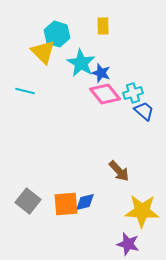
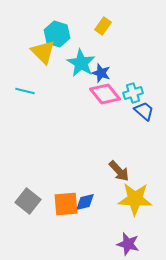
yellow rectangle: rotated 36 degrees clockwise
yellow star: moved 7 px left, 12 px up
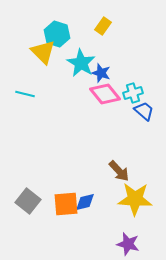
cyan line: moved 3 px down
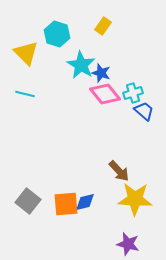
yellow triangle: moved 17 px left, 1 px down
cyan star: moved 2 px down
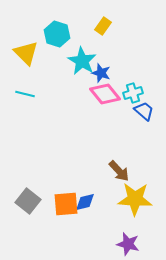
cyan star: moved 1 px right, 4 px up
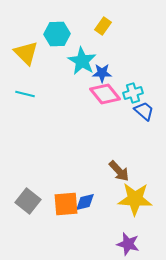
cyan hexagon: rotated 20 degrees counterclockwise
blue star: moved 1 px right; rotated 18 degrees counterclockwise
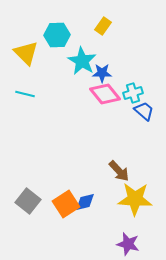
cyan hexagon: moved 1 px down
orange square: rotated 28 degrees counterclockwise
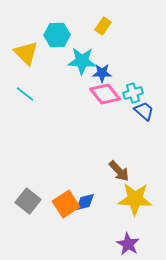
cyan star: rotated 28 degrees counterclockwise
cyan line: rotated 24 degrees clockwise
purple star: rotated 15 degrees clockwise
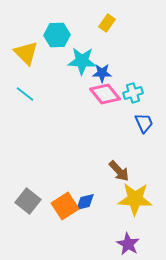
yellow rectangle: moved 4 px right, 3 px up
blue trapezoid: moved 12 px down; rotated 25 degrees clockwise
orange square: moved 1 px left, 2 px down
